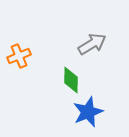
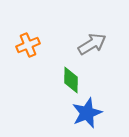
orange cross: moved 9 px right, 11 px up
blue star: moved 1 px left, 1 px down
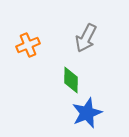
gray arrow: moved 6 px left, 6 px up; rotated 148 degrees clockwise
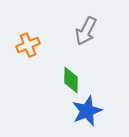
gray arrow: moved 7 px up
blue star: moved 2 px up
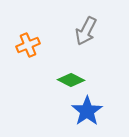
green diamond: rotated 64 degrees counterclockwise
blue star: rotated 12 degrees counterclockwise
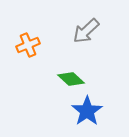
gray arrow: rotated 20 degrees clockwise
green diamond: moved 1 px up; rotated 16 degrees clockwise
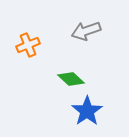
gray arrow: rotated 24 degrees clockwise
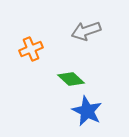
orange cross: moved 3 px right, 4 px down
blue star: rotated 12 degrees counterclockwise
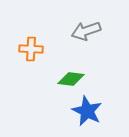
orange cross: rotated 25 degrees clockwise
green diamond: rotated 36 degrees counterclockwise
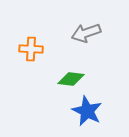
gray arrow: moved 2 px down
